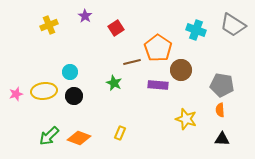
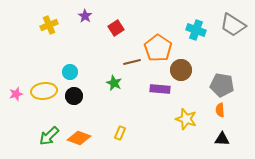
purple rectangle: moved 2 px right, 4 px down
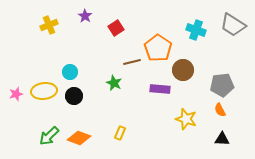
brown circle: moved 2 px right
gray pentagon: rotated 15 degrees counterclockwise
orange semicircle: rotated 24 degrees counterclockwise
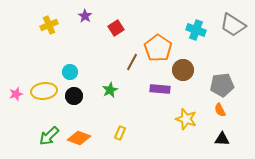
brown line: rotated 48 degrees counterclockwise
green star: moved 4 px left, 7 px down; rotated 21 degrees clockwise
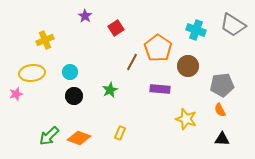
yellow cross: moved 4 px left, 15 px down
brown circle: moved 5 px right, 4 px up
yellow ellipse: moved 12 px left, 18 px up
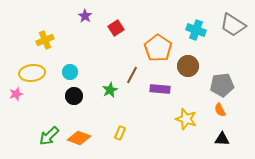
brown line: moved 13 px down
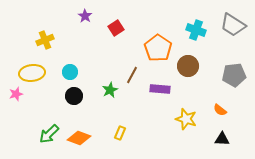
gray pentagon: moved 12 px right, 10 px up
orange semicircle: rotated 24 degrees counterclockwise
green arrow: moved 2 px up
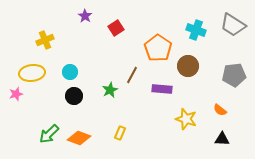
purple rectangle: moved 2 px right
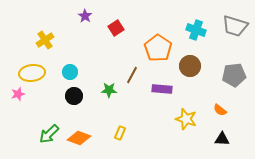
gray trapezoid: moved 2 px right, 1 px down; rotated 16 degrees counterclockwise
yellow cross: rotated 12 degrees counterclockwise
brown circle: moved 2 px right
green star: moved 1 px left; rotated 28 degrees clockwise
pink star: moved 2 px right
